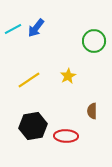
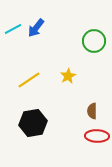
black hexagon: moved 3 px up
red ellipse: moved 31 px right
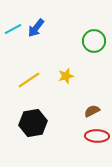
yellow star: moved 2 px left; rotated 14 degrees clockwise
brown semicircle: rotated 63 degrees clockwise
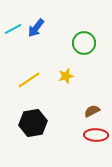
green circle: moved 10 px left, 2 px down
red ellipse: moved 1 px left, 1 px up
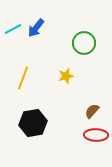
yellow line: moved 6 px left, 2 px up; rotated 35 degrees counterclockwise
brown semicircle: rotated 21 degrees counterclockwise
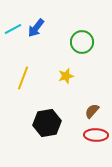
green circle: moved 2 px left, 1 px up
black hexagon: moved 14 px right
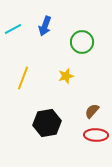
blue arrow: moved 9 px right, 2 px up; rotated 18 degrees counterclockwise
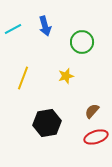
blue arrow: rotated 36 degrees counterclockwise
red ellipse: moved 2 px down; rotated 20 degrees counterclockwise
